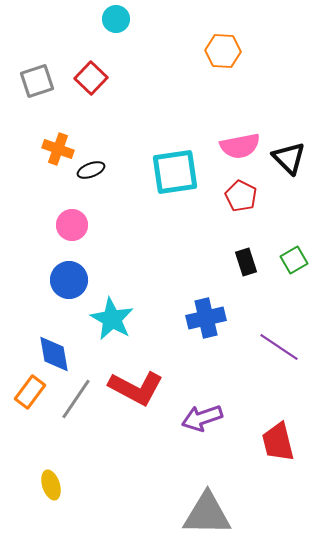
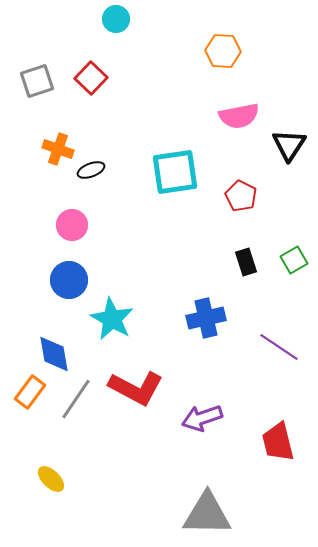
pink semicircle: moved 1 px left, 30 px up
black triangle: moved 13 px up; rotated 18 degrees clockwise
yellow ellipse: moved 6 px up; rotated 28 degrees counterclockwise
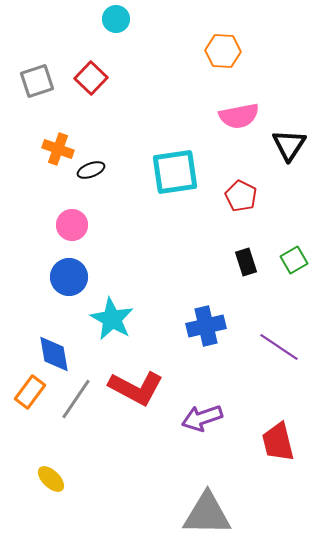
blue circle: moved 3 px up
blue cross: moved 8 px down
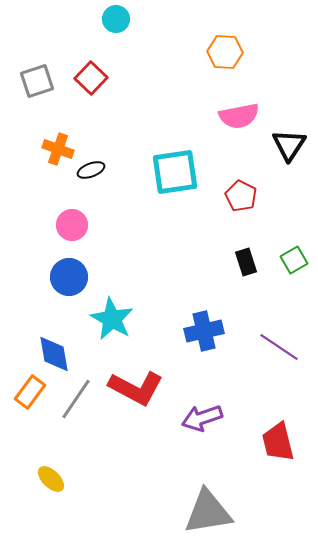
orange hexagon: moved 2 px right, 1 px down
blue cross: moved 2 px left, 5 px down
gray triangle: moved 1 px right, 2 px up; rotated 10 degrees counterclockwise
